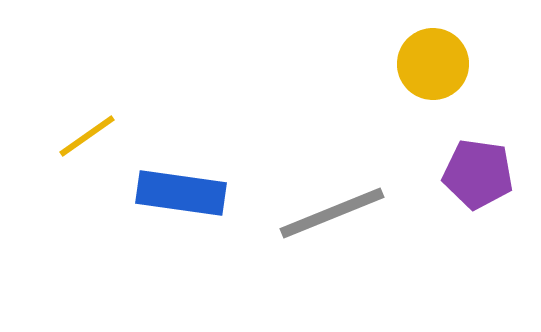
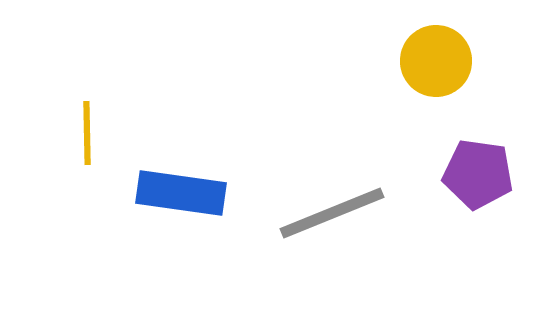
yellow circle: moved 3 px right, 3 px up
yellow line: moved 3 px up; rotated 56 degrees counterclockwise
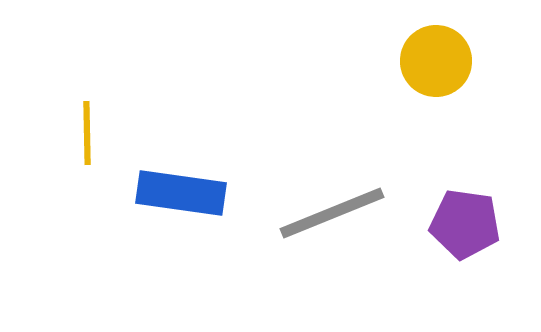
purple pentagon: moved 13 px left, 50 px down
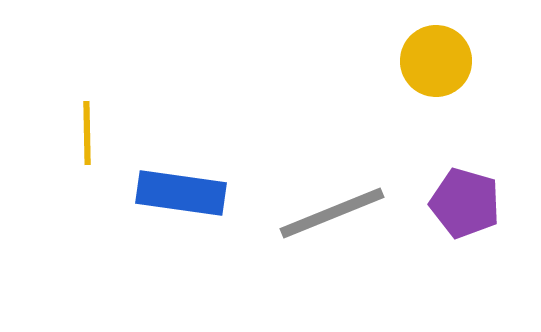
purple pentagon: moved 21 px up; rotated 8 degrees clockwise
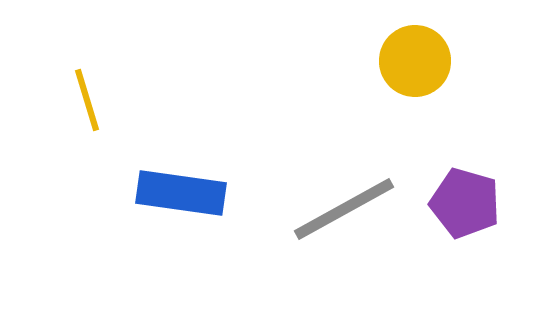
yellow circle: moved 21 px left
yellow line: moved 33 px up; rotated 16 degrees counterclockwise
gray line: moved 12 px right, 4 px up; rotated 7 degrees counterclockwise
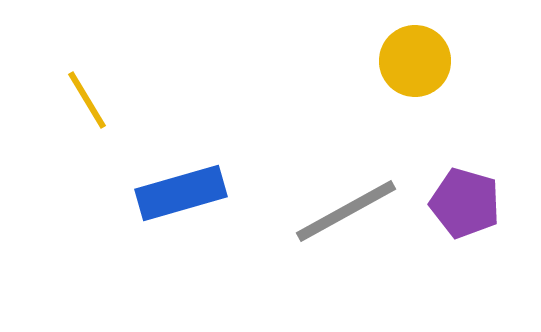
yellow line: rotated 14 degrees counterclockwise
blue rectangle: rotated 24 degrees counterclockwise
gray line: moved 2 px right, 2 px down
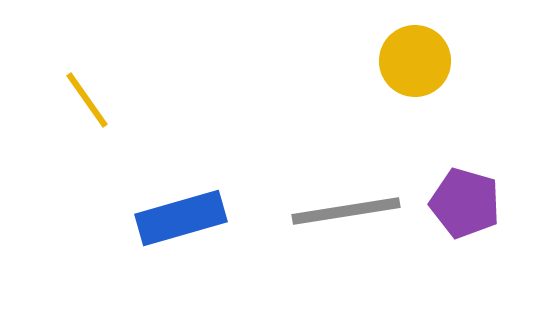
yellow line: rotated 4 degrees counterclockwise
blue rectangle: moved 25 px down
gray line: rotated 20 degrees clockwise
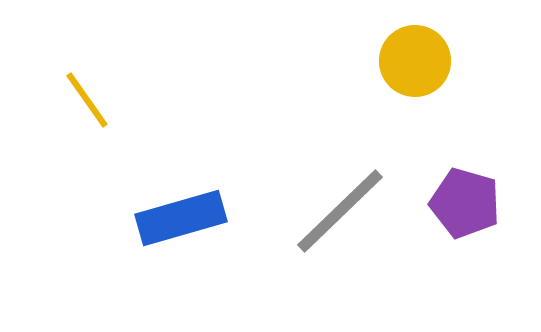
gray line: moved 6 px left; rotated 35 degrees counterclockwise
